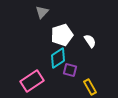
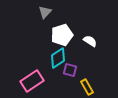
gray triangle: moved 3 px right
white semicircle: rotated 24 degrees counterclockwise
yellow rectangle: moved 3 px left
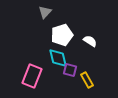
cyan diamond: rotated 70 degrees counterclockwise
pink rectangle: moved 5 px up; rotated 35 degrees counterclockwise
yellow rectangle: moved 7 px up
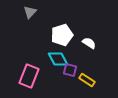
gray triangle: moved 15 px left
white semicircle: moved 1 px left, 2 px down
cyan diamond: moved 1 px down; rotated 15 degrees counterclockwise
pink rectangle: moved 3 px left
yellow rectangle: rotated 28 degrees counterclockwise
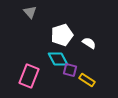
gray triangle: rotated 24 degrees counterclockwise
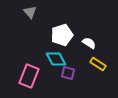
cyan diamond: moved 2 px left
purple square: moved 2 px left, 3 px down
yellow rectangle: moved 11 px right, 16 px up
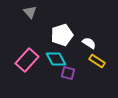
yellow rectangle: moved 1 px left, 3 px up
pink rectangle: moved 2 px left, 16 px up; rotated 20 degrees clockwise
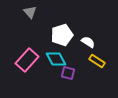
white semicircle: moved 1 px left, 1 px up
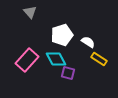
yellow rectangle: moved 2 px right, 2 px up
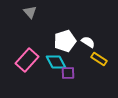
white pentagon: moved 3 px right, 6 px down
cyan diamond: moved 3 px down
purple square: rotated 16 degrees counterclockwise
